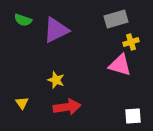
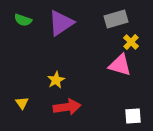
purple triangle: moved 5 px right, 7 px up; rotated 8 degrees counterclockwise
yellow cross: rotated 28 degrees counterclockwise
yellow star: rotated 24 degrees clockwise
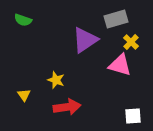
purple triangle: moved 24 px right, 17 px down
yellow star: rotated 24 degrees counterclockwise
yellow triangle: moved 2 px right, 8 px up
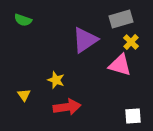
gray rectangle: moved 5 px right
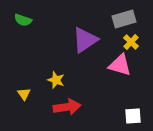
gray rectangle: moved 3 px right
yellow triangle: moved 1 px up
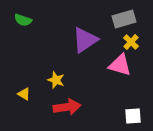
yellow triangle: rotated 24 degrees counterclockwise
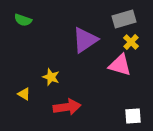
yellow star: moved 5 px left, 3 px up
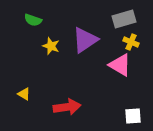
green semicircle: moved 10 px right
yellow cross: rotated 21 degrees counterclockwise
pink triangle: rotated 15 degrees clockwise
yellow star: moved 31 px up
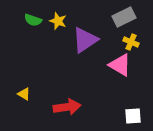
gray rectangle: moved 2 px up; rotated 10 degrees counterclockwise
yellow star: moved 7 px right, 25 px up
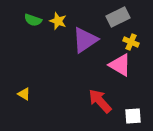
gray rectangle: moved 6 px left
red arrow: moved 33 px right, 6 px up; rotated 124 degrees counterclockwise
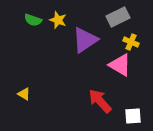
yellow star: moved 1 px up
